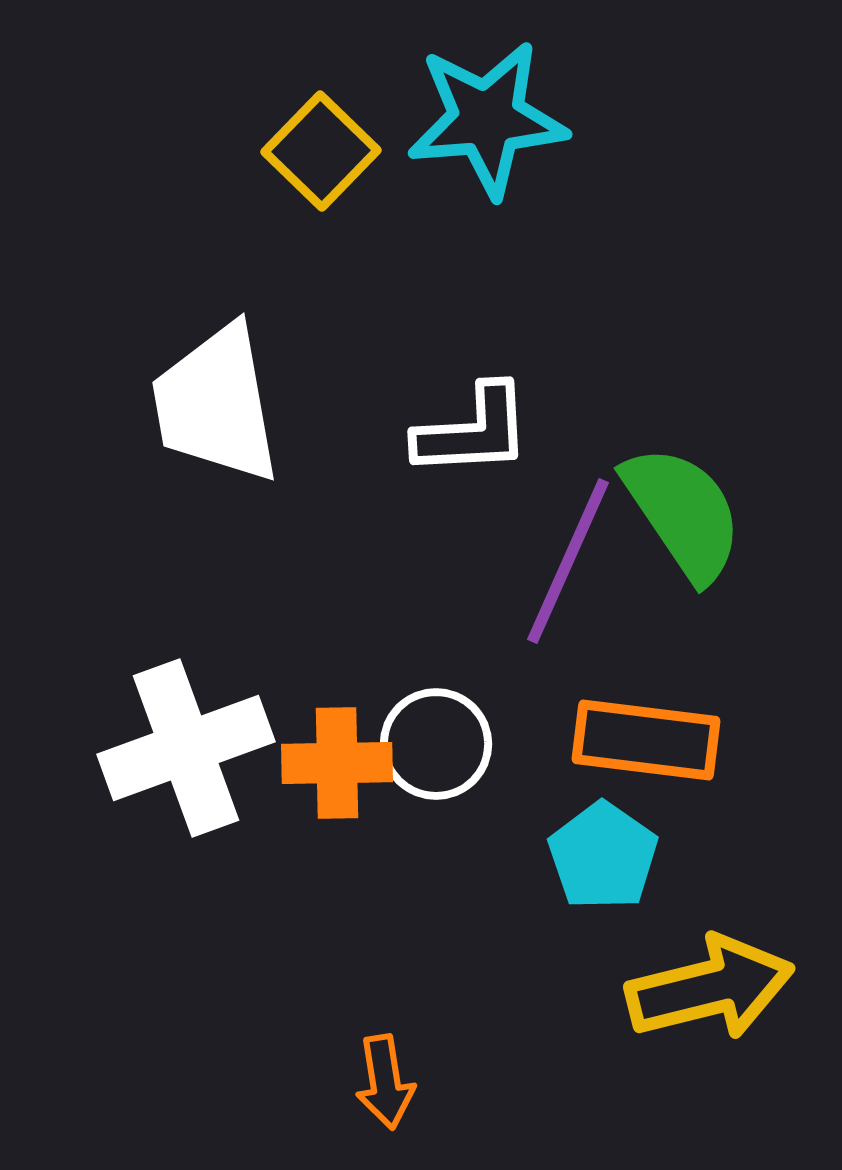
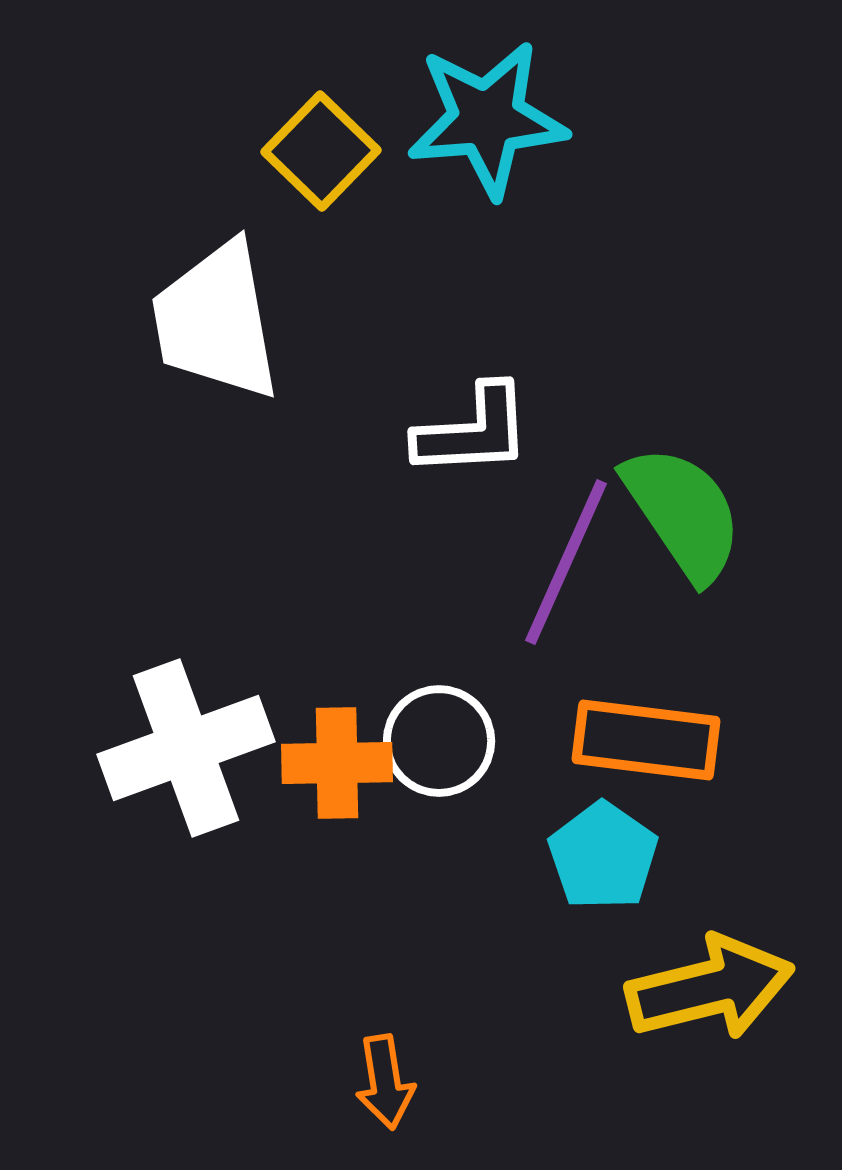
white trapezoid: moved 83 px up
purple line: moved 2 px left, 1 px down
white circle: moved 3 px right, 3 px up
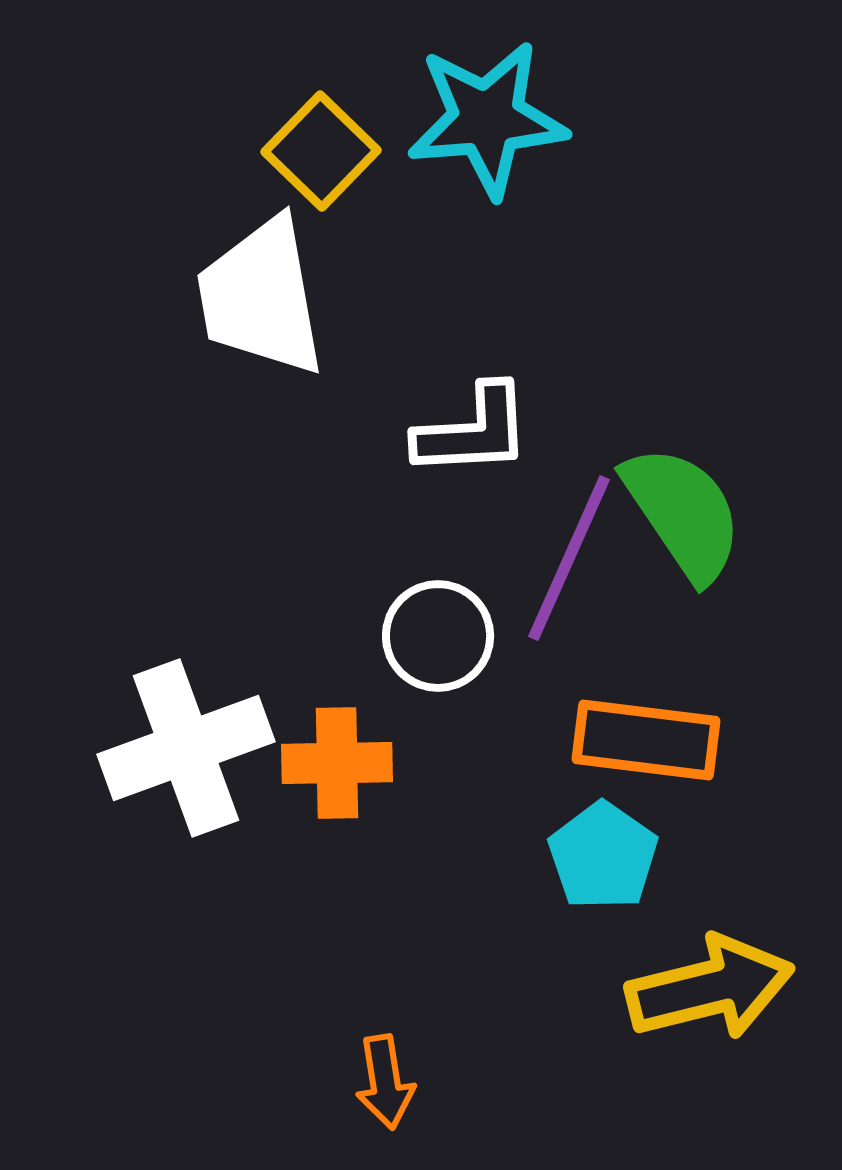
white trapezoid: moved 45 px right, 24 px up
purple line: moved 3 px right, 4 px up
white circle: moved 1 px left, 105 px up
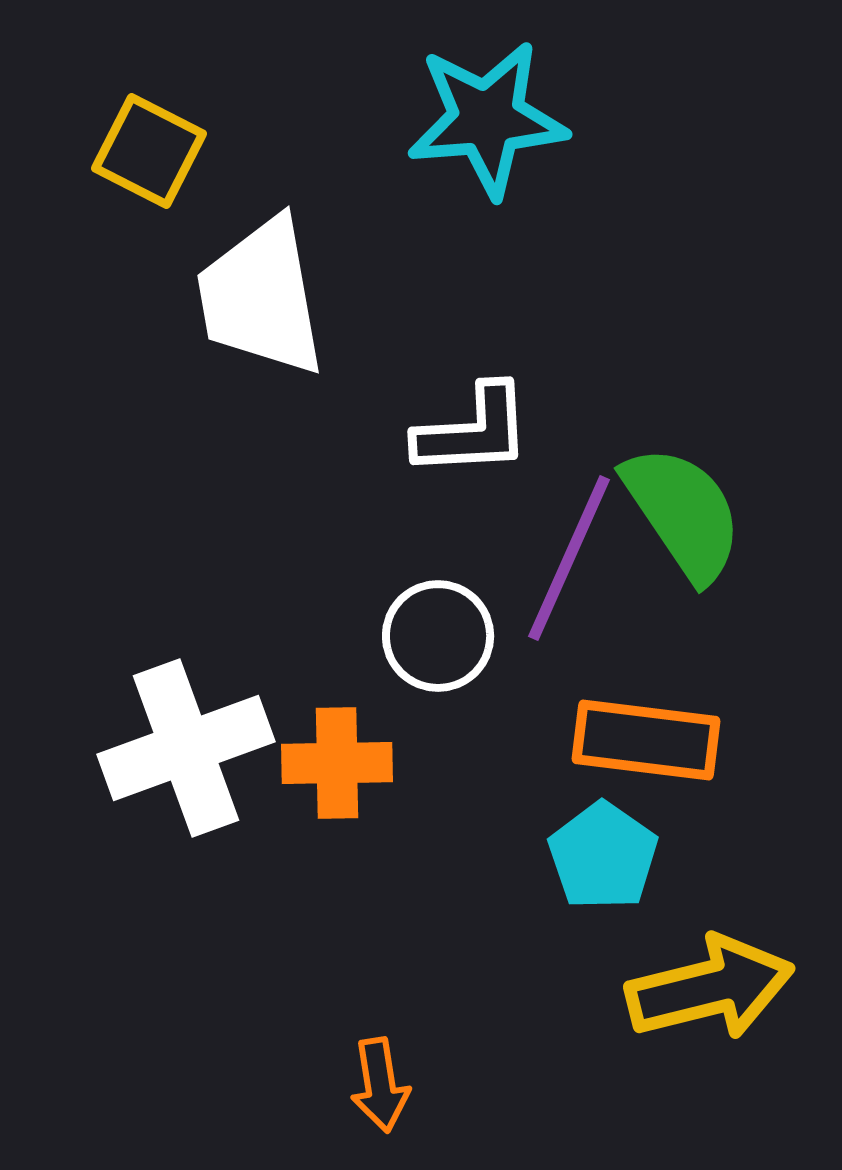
yellow square: moved 172 px left; rotated 17 degrees counterclockwise
orange arrow: moved 5 px left, 3 px down
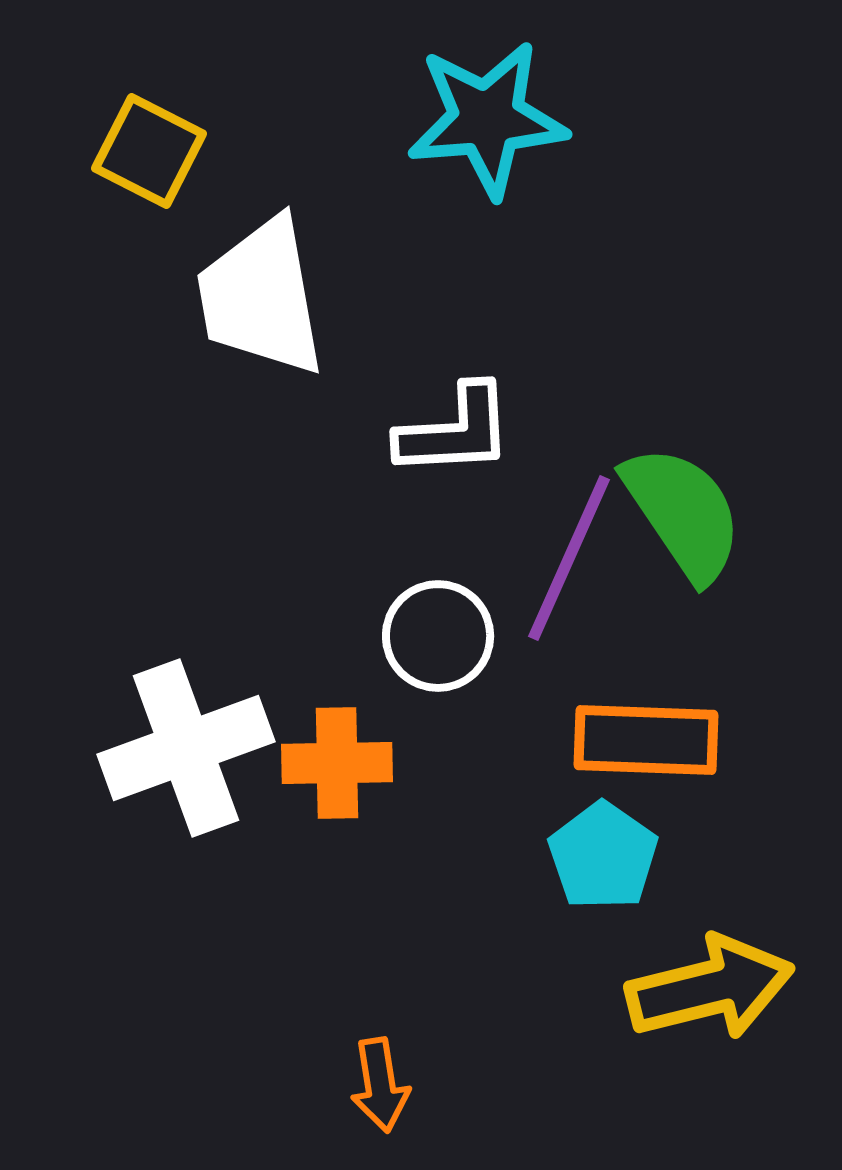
white L-shape: moved 18 px left
orange rectangle: rotated 5 degrees counterclockwise
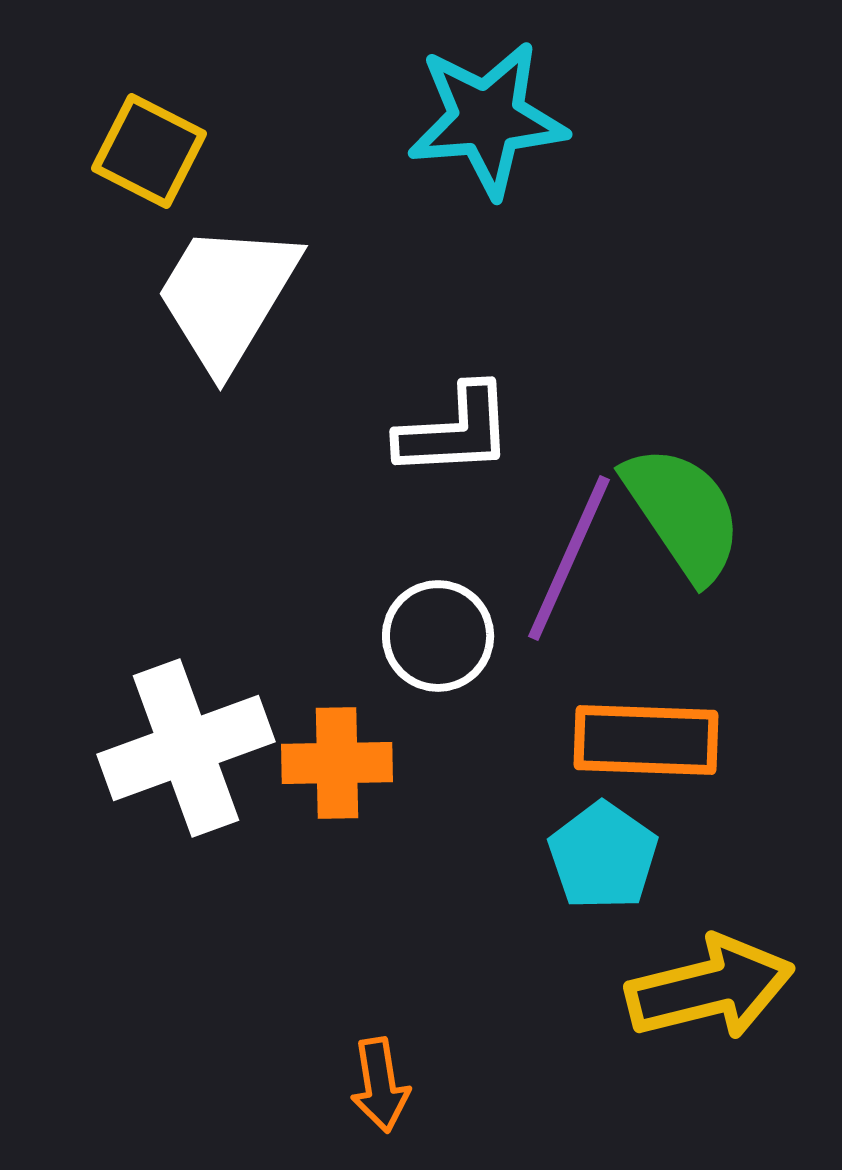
white trapezoid: moved 34 px left, 1 px up; rotated 41 degrees clockwise
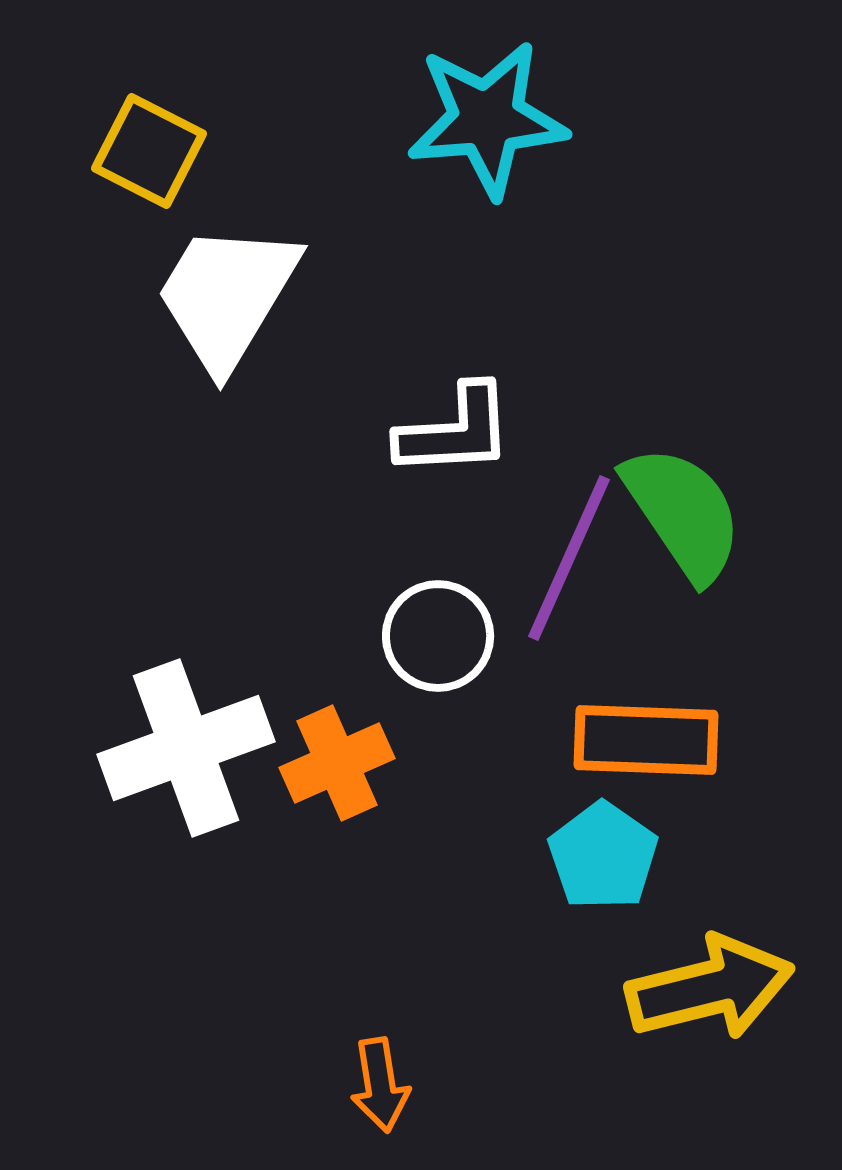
orange cross: rotated 23 degrees counterclockwise
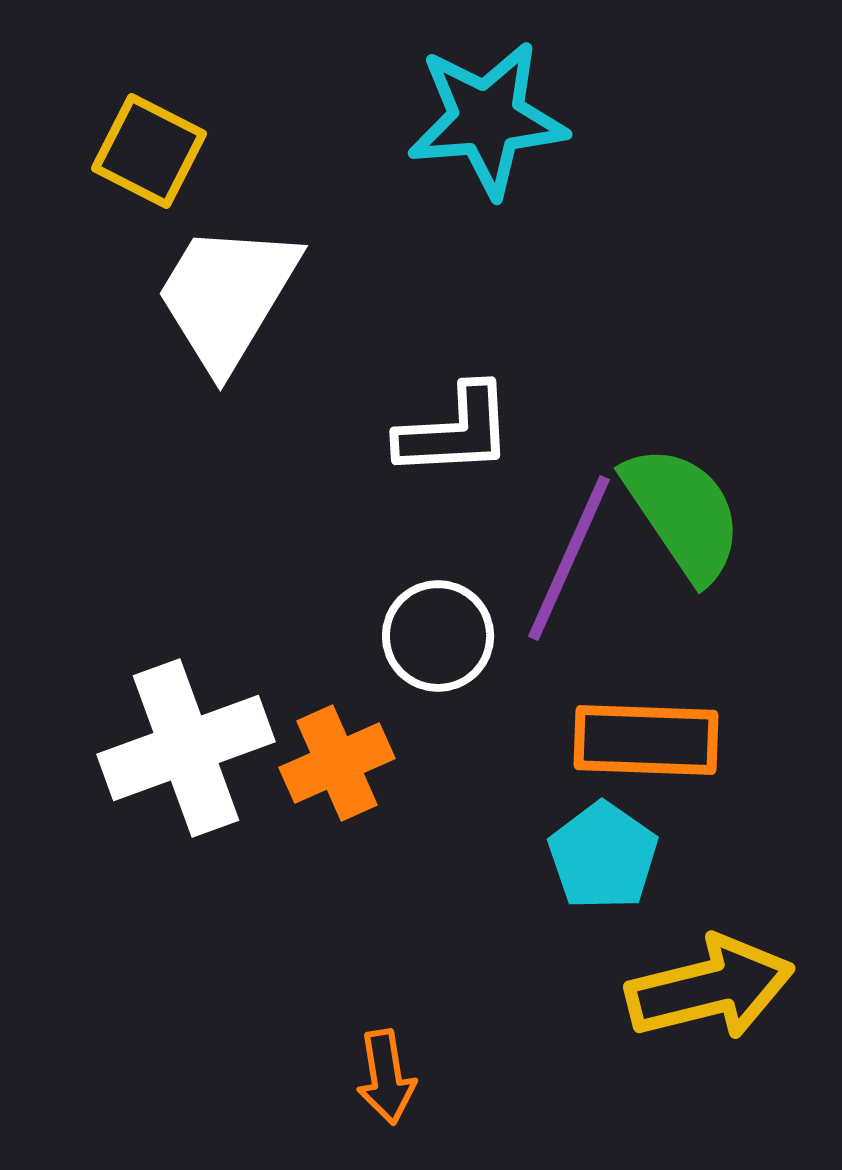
orange arrow: moved 6 px right, 8 px up
